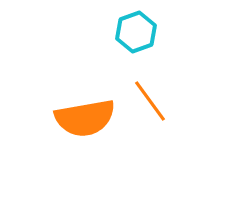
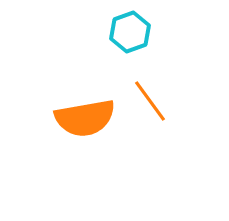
cyan hexagon: moved 6 px left
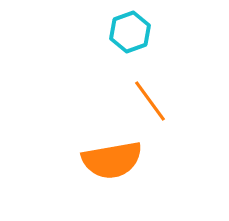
orange semicircle: moved 27 px right, 42 px down
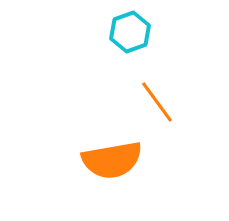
orange line: moved 7 px right, 1 px down
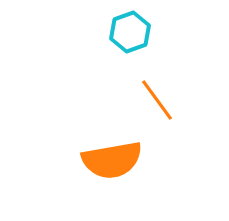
orange line: moved 2 px up
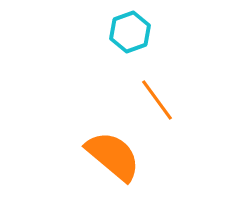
orange semicircle: moved 1 px right, 4 px up; rotated 130 degrees counterclockwise
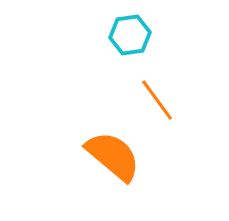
cyan hexagon: moved 3 px down; rotated 12 degrees clockwise
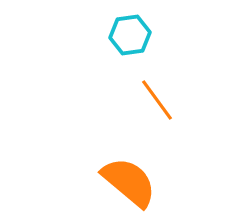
orange semicircle: moved 16 px right, 26 px down
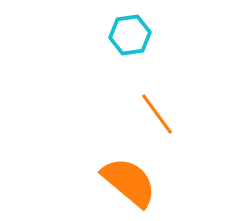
orange line: moved 14 px down
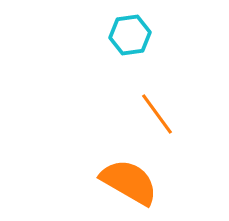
orange semicircle: rotated 10 degrees counterclockwise
